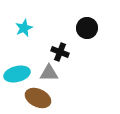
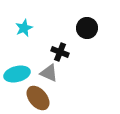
gray triangle: rotated 24 degrees clockwise
brown ellipse: rotated 25 degrees clockwise
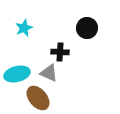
black cross: rotated 18 degrees counterclockwise
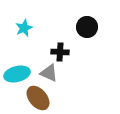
black circle: moved 1 px up
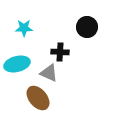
cyan star: rotated 24 degrees clockwise
cyan ellipse: moved 10 px up
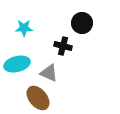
black circle: moved 5 px left, 4 px up
black cross: moved 3 px right, 6 px up; rotated 12 degrees clockwise
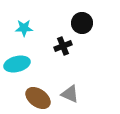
black cross: rotated 36 degrees counterclockwise
gray triangle: moved 21 px right, 21 px down
brown ellipse: rotated 15 degrees counterclockwise
